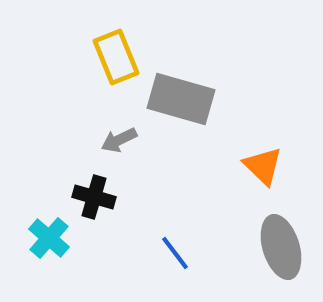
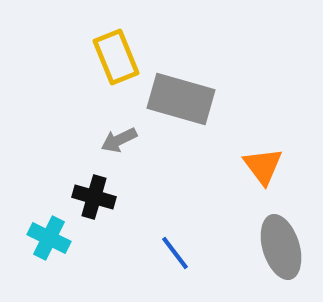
orange triangle: rotated 9 degrees clockwise
cyan cross: rotated 15 degrees counterclockwise
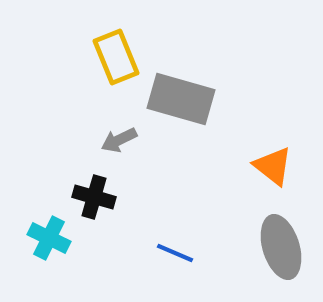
orange triangle: moved 10 px right; rotated 15 degrees counterclockwise
blue line: rotated 30 degrees counterclockwise
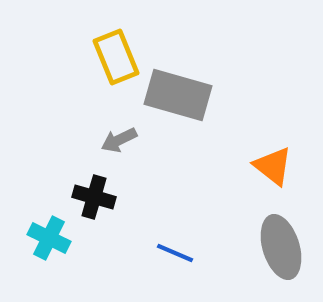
gray rectangle: moved 3 px left, 4 px up
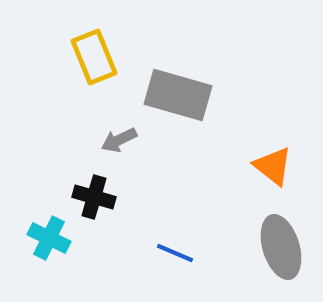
yellow rectangle: moved 22 px left
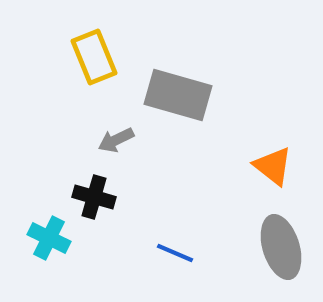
gray arrow: moved 3 px left
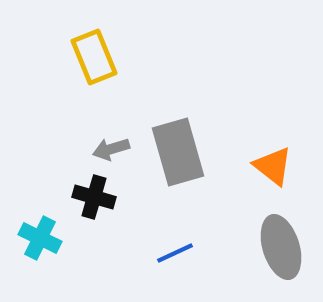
gray rectangle: moved 57 px down; rotated 58 degrees clockwise
gray arrow: moved 5 px left, 9 px down; rotated 9 degrees clockwise
cyan cross: moved 9 px left
blue line: rotated 48 degrees counterclockwise
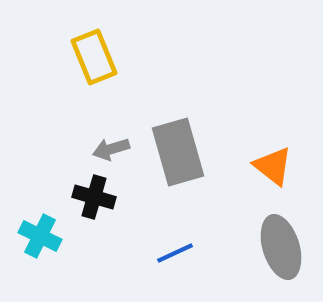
cyan cross: moved 2 px up
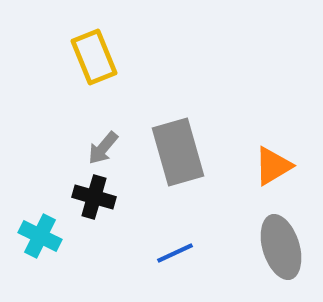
gray arrow: moved 8 px left, 1 px up; rotated 33 degrees counterclockwise
orange triangle: rotated 51 degrees clockwise
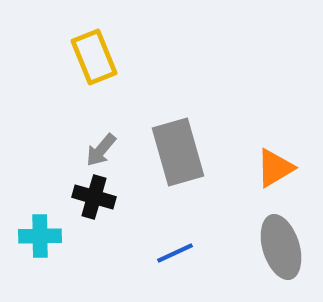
gray arrow: moved 2 px left, 2 px down
orange triangle: moved 2 px right, 2 px down
cyan cross: rotated 27 degrees counterclockwise
